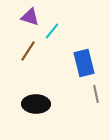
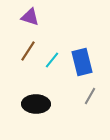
cyan line: moved 29 px down
blue rectangle: moved 2 px left, 1 px up
gray line: moved 6 px left, 2 px down; rotated 42 degrees clockwise
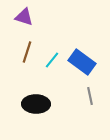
purple triangle: moved 6 px left
brown line: moved 1 px left, 1 px down; rotated 15 degrees counterclockwise
blue rectangle: rotated 40 degrees counterclockwise
gray line: rotated 42 degrees counterclockwise
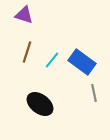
purple triangle: moved 2 px up
gray line: moved 4 px right, 3 px up
black ellipse: moved 4 px right; rotated 36 degrees clockwise
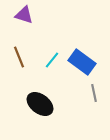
brown line: moved 8 px left, 5 px down; rotated 40 degrees counterclockwise
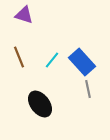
blue rectangle: rotated 12 degrees clockwise
gray line: moved 6 px left, 4 px up
black ellipse: rotated 16 degrees clockwise
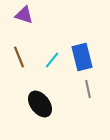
blue rectangle: moved 5 px up; rotated 28 degrees clockwise
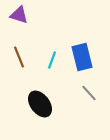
purple triangle: moved 5 px left
cyan line: rotated 18 degrees counterclockwise
gray line: moved 1 px right, 4 px down; rotated 30 degrees counterclockwise
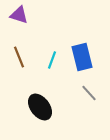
black ellipse: moved 3 px down
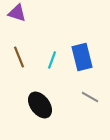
purple triangle: moved 2 px left, 2 px up
gray line: moved 1 px right, 4 px down; rotated 18 degrees counterclockwise
black ellipse: moved 2 px up
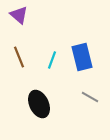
purple triangle: moved 2 px right, 2 px down; rotated 24 degrees clockwise
black ellipse: moved 1 px left, 1 px up; rotated 12 degrees clockwise
